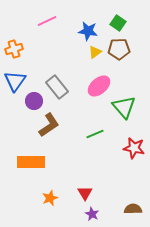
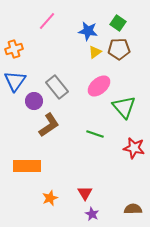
pink line: rotated 24 degrees counterclockwise
green line: rotated 42 degrees clockwise
orange rectangle: moved 4 px left, 4 px down
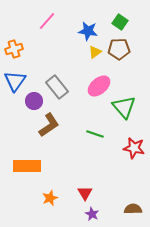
green square: moved 2 px right, 1 px up
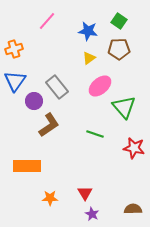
green square: moved 1 px left, 1 px up
yellow triangle: moved 6 px left, 6 px down
pink ellipse: moved 1 px right
orange star: rotated 21 degrees clockwise
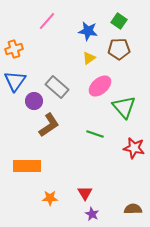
gray rectangle: rotated 10 degrees counterclockwise
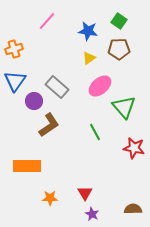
green line: moved 2 px up; rotated 42 degrees clockwise
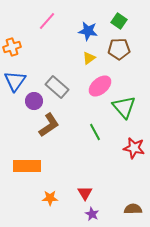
orange cross: moved 2 px left, 2 px up
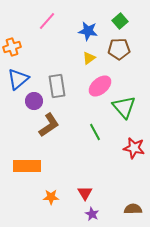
green square: moved 1 px right; rotated 14 degrees clockwise
blue triangle: moved 3 px right, 2 px up; rotated 15 degrees clockwise
gray rectangle: moved 1 px up; rotated 40 degrees clockwise
orange star: moved 1 px right, 1 px up
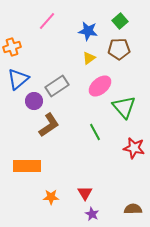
gray rectangle: rotated 65 degrees clockwise
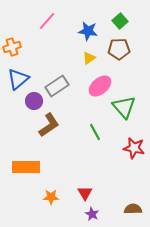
orange rectangle: moved 1 px left, 1 px down
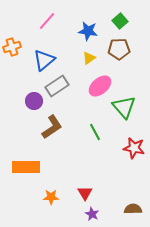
blue triangle: moved 26 px right, 19 px up
brown L-shape: moved 3 px right, 2 px down
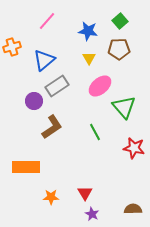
yellow triangle: rotated 24 degrees counterclockwise
